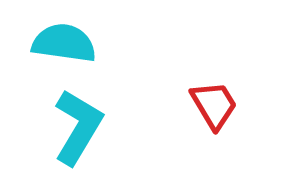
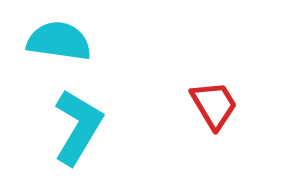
cyan semicircle: moved 5 px left, 2 px up
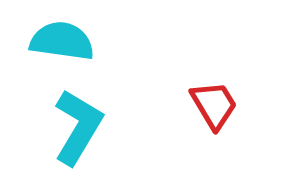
cyan semicircle: moved 3 px right
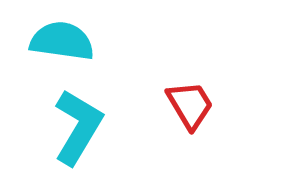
red trapezoid: moved 24 px left
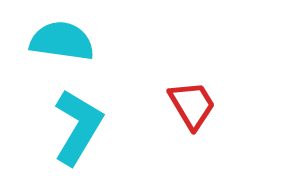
red trapezoid: moved 2 px right
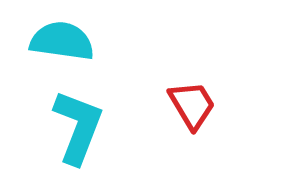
cyan L-shape: rotated 10 degrees counterclockwise
